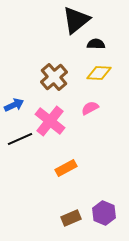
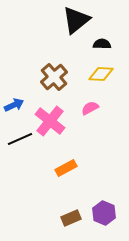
black semicircle: moved 6 px right
yellow diamond: moved 2 px right, 1 px down
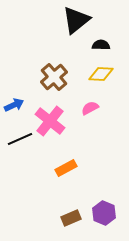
black semicircle: moved 1 px left, 1 px down
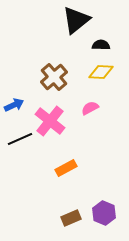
yellow diamond: moved 2 px up
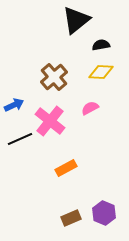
black semicircle: rotated 12 degrees counterclockwise
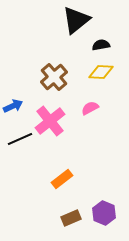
blue arrow: moved 1 px left, 1 px down
pink cross: rotated 12 degrees clockwise
orange rectangle: moved 4 px left, 11 px down; rotated 10 degrees counterclockwise
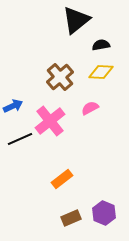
brown cross: moved 6 px right
